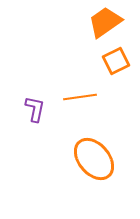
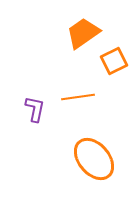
orange trapezoid: moved 22 px left, 11 px down
orange square: moved 2 px left
orange line: moved 2 px left
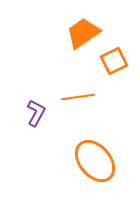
purple L-shape: moved 1 px right, 4 px down; rotated 16 degrees clockwise
orange ellipse: moved 1 px right, 2 px down
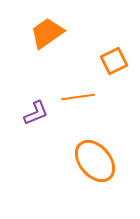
orange trapezoid: moved 36 px left
purple L-shape: rotated 40 degrees clockwise
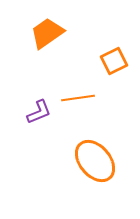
orange line: moved 1 px down
purple L-shape: moved 3 px right, 1 px up
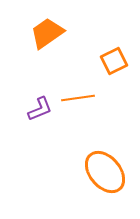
purple L-shape: moved 1 px right, 3 px up
orange ellipse: moved 10 px right, 11 px down
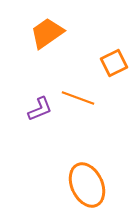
orange square: moved 2 px down
orange line: rotated 28 degrees clockwise
orange ellipse: moved 18 px left, 13 px down; rotated 15 degrees clockwise
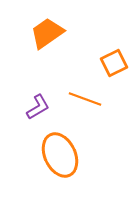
orange line: moved 7 px right, 1 px down
purple L-shape: moved 2 px left, 2 px up; rotated 8 degrees counterclockwise
orange ellipse: moved 27 px left, 30 px up
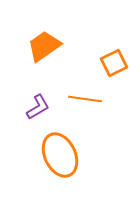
orange trapezoid: moved 3 px left, 13 px down
orange line: rotated 12 degrees counterclockwise
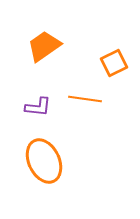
purple L-shape: rotated 36 degrees clockwise
orange ellipse: moved 16 px left, 6 px down
